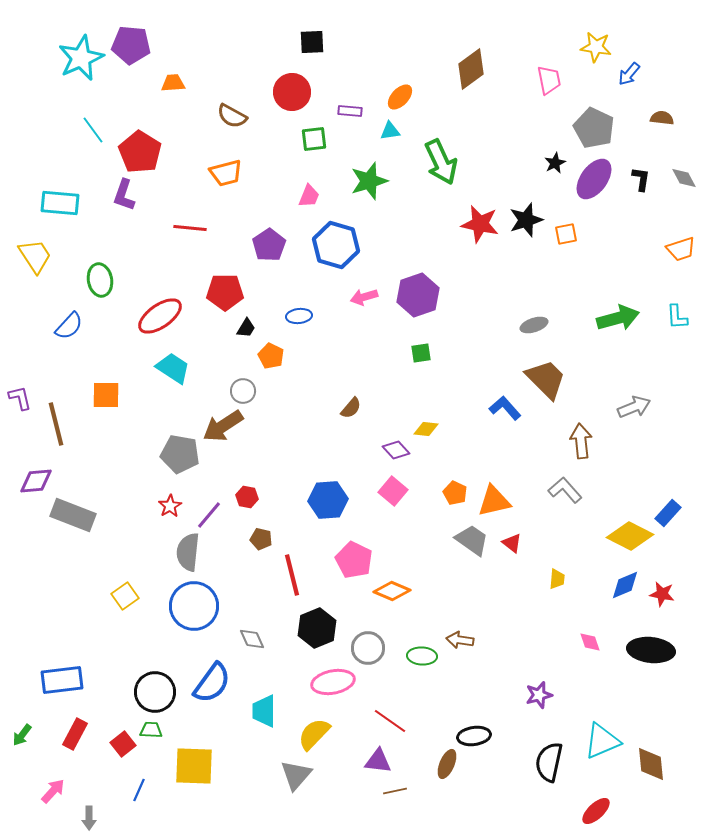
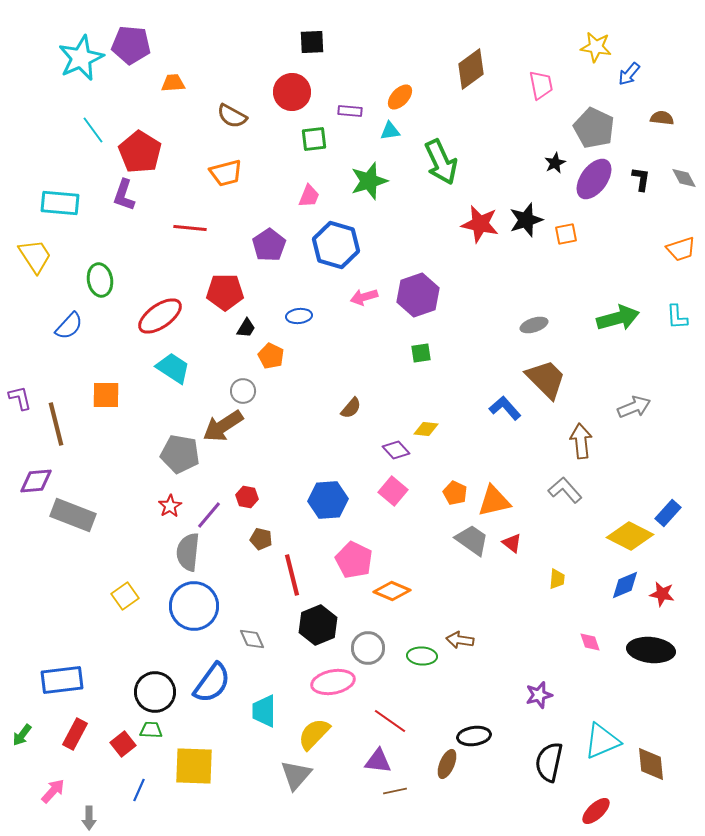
pink trapezoid at (549, 80): moved 8 px left, 5 px down
black hexagon at (317, 628): moved 1 px right, 3 px up
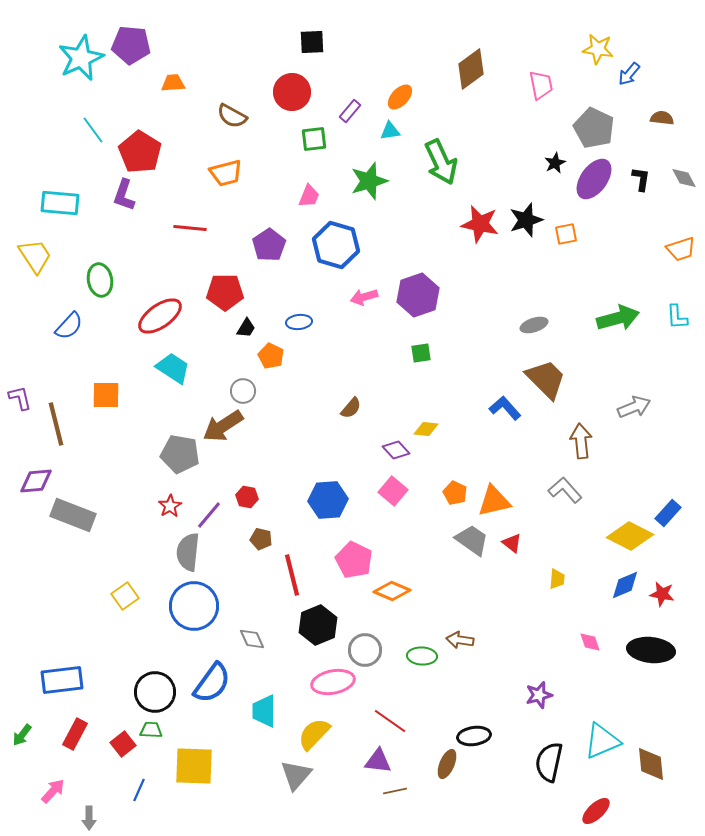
yellow star at (596, 47): moved 2 px right, 2 px down
purple rectangle at (350, 111): rotated 55 degrees counterclockwise
blue ellipse at (299, 316): moved 6 px down
gray circle at (368, 648): moved 3 px left, 2 px down
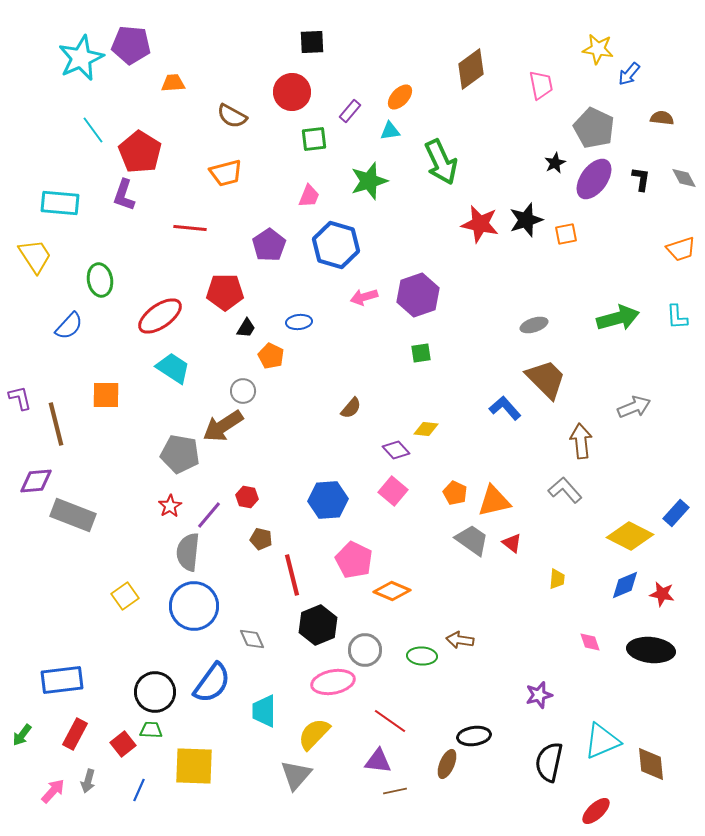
blue rectangle at (668, 513): moved 8 px right
gray arrow at (89, 818): moved 1 px left, 37 px up; rotated 15 degrees clockwise
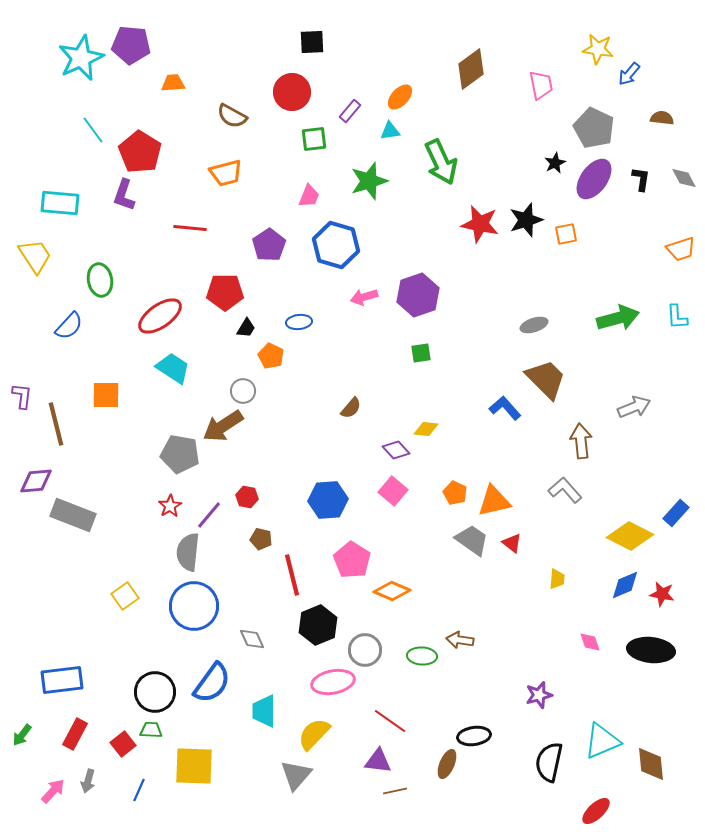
purple L-shape at (20, 398): moved 2 px right, 2 px up; rotated 20 degrees clockwise
pink pentagon at (354, 560): moved 2 px left; rotated 6 degrees clockwise
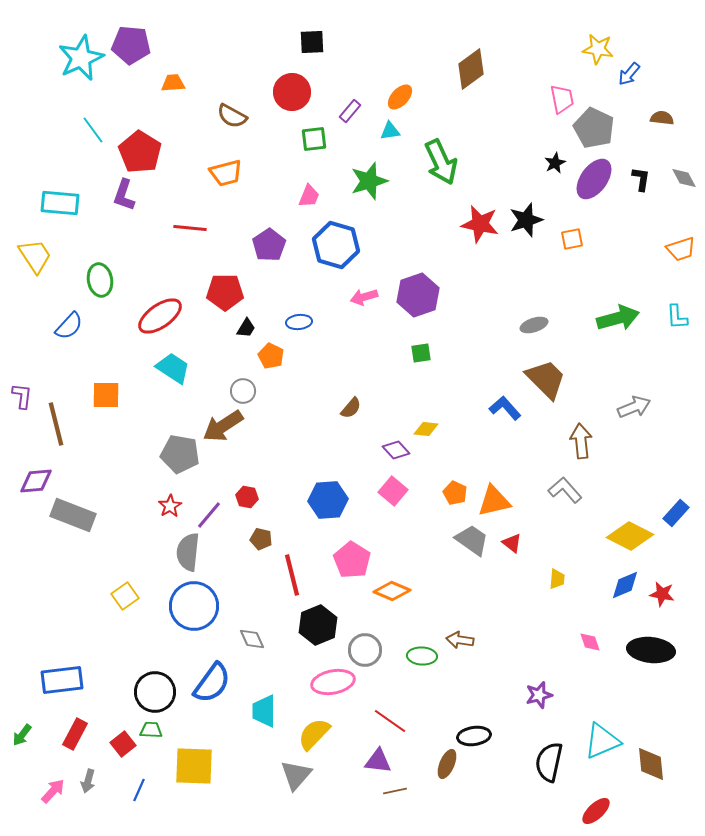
pink trapezoid at (541, 85): moved 21 px right, 14 px down
orange square at (566, 234): moved 6 px right, 5 px down
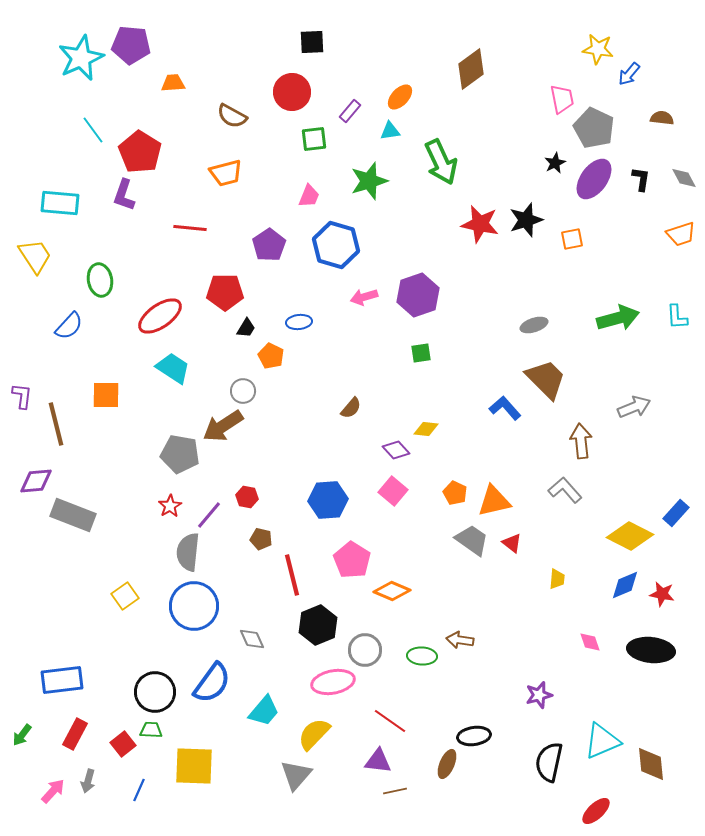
orange trapezoid at (681, 249): moved 15 px up
cyan trapezoid at (264, 711): rotated 140 degrees counterclockwise
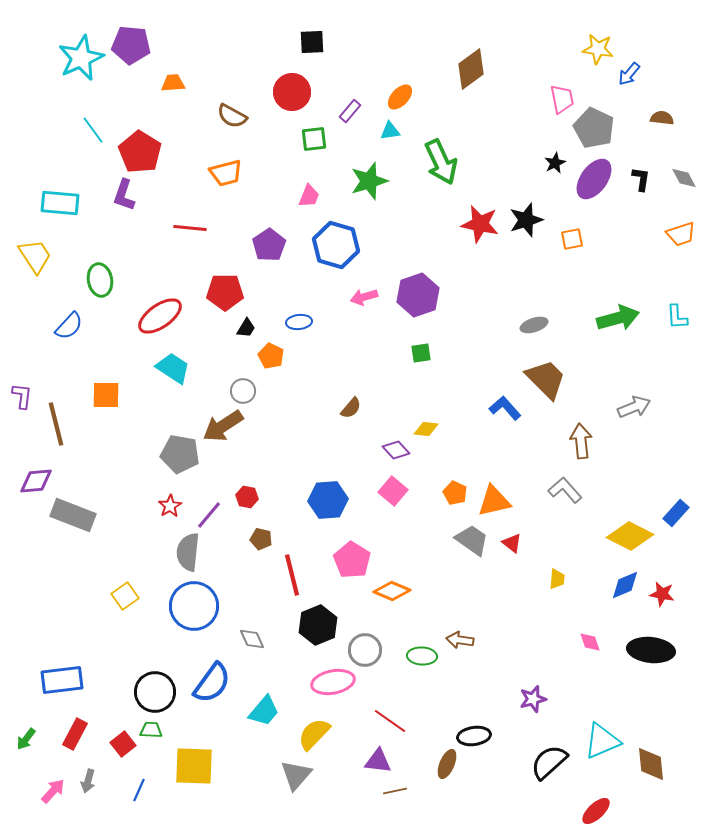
purple star at (539, 695): moved 6 px left, 4 px down
green arrow at (22, 735): moved 4 px right, 4 px down
black semicircle at (549, 762): rotated 36 degrees clockwise
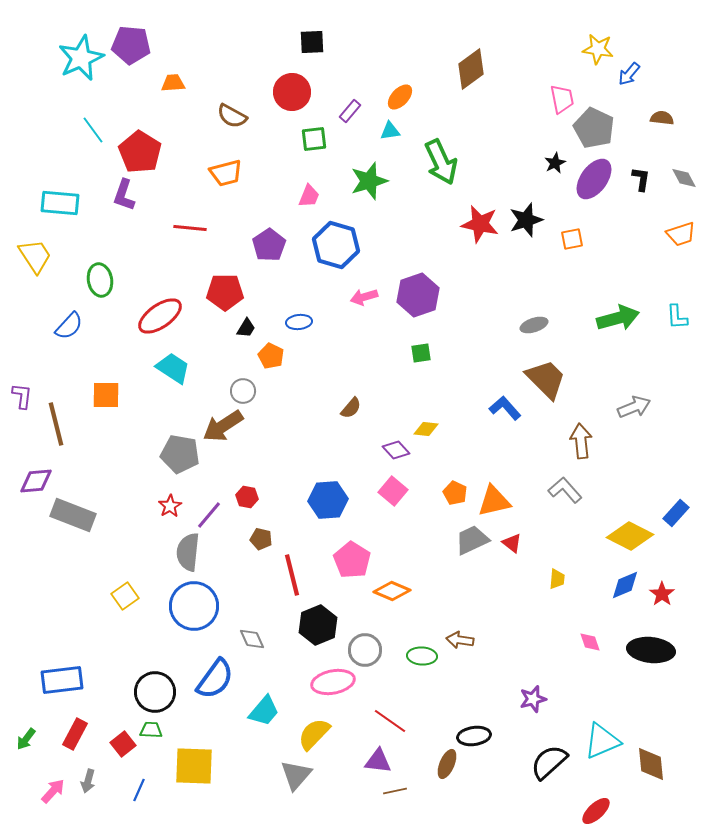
gray trapezoid at (472, 540): rotated 60 degrees counterclockwise
red star at (662, 594): rotated 25 degrees clockwise
blue semicircle at (212, 683): moved 3 px right, 4 px up
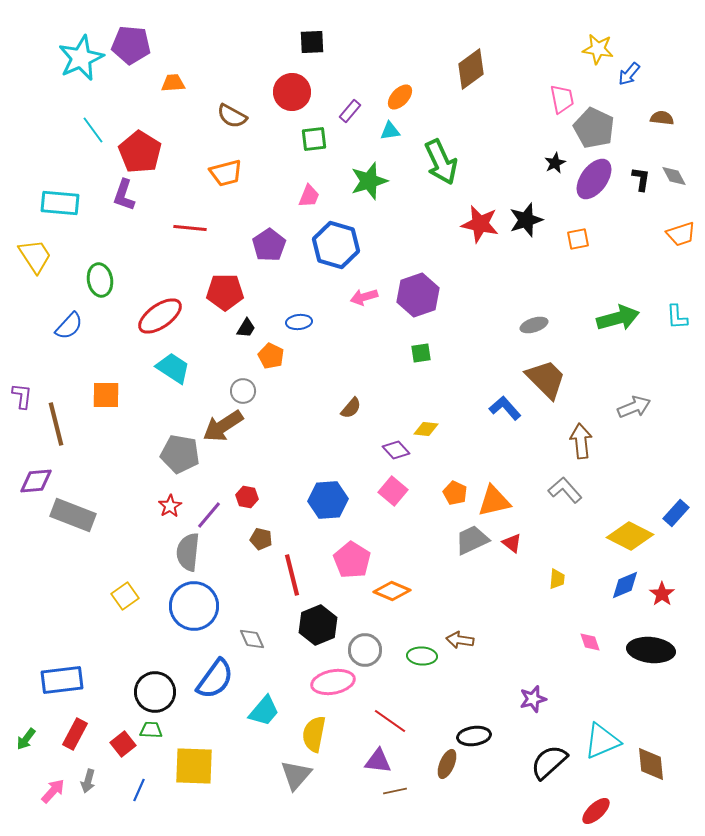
gray diamond at (684, 178): moved 10 px left, 2 px up
orange square at (572, 239): moved 6 px right
yellow semicircle at (314, 734): rotated 33 degrees counterclockwise
